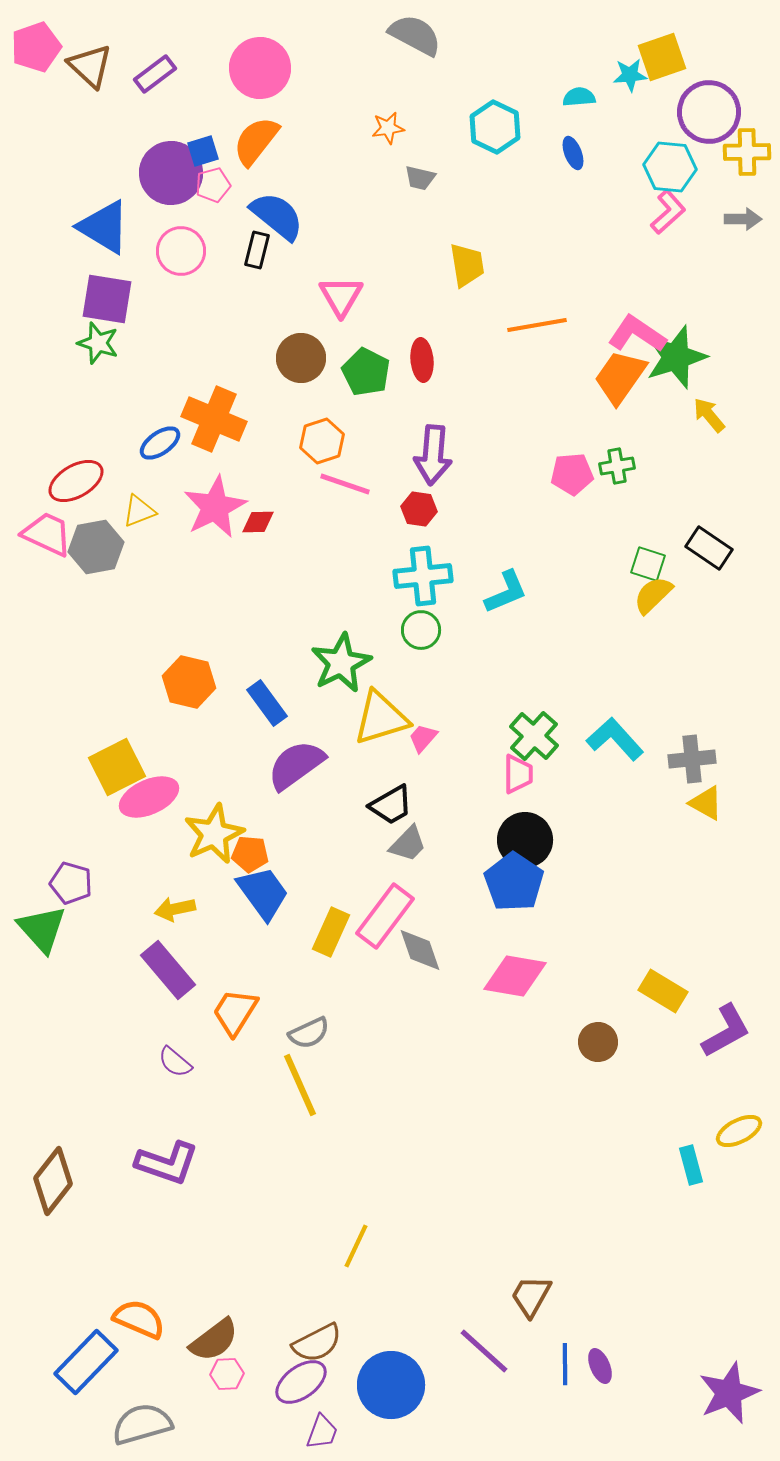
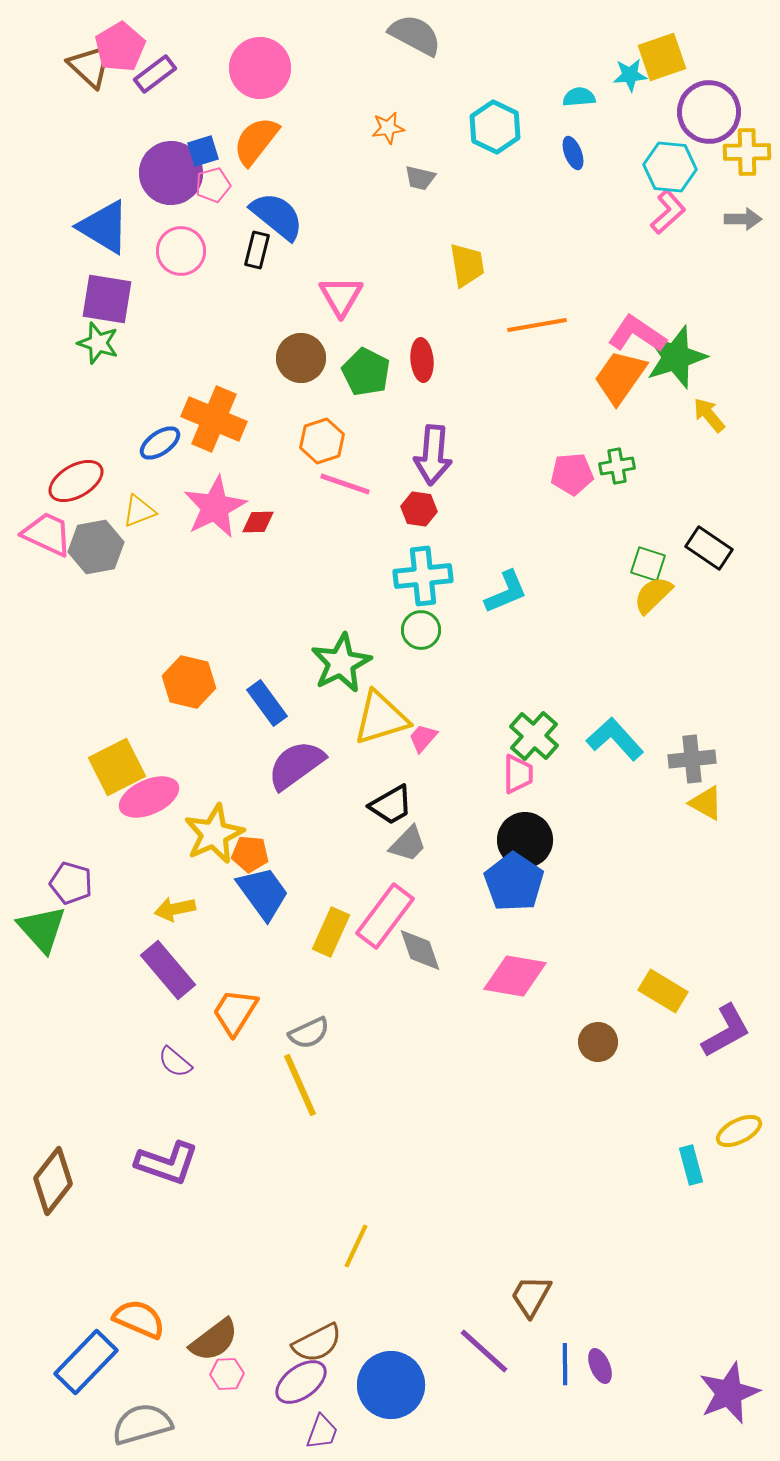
pink pentagon at (36, 47): moved 84 px right; rotated 12 degrees counterclockwise
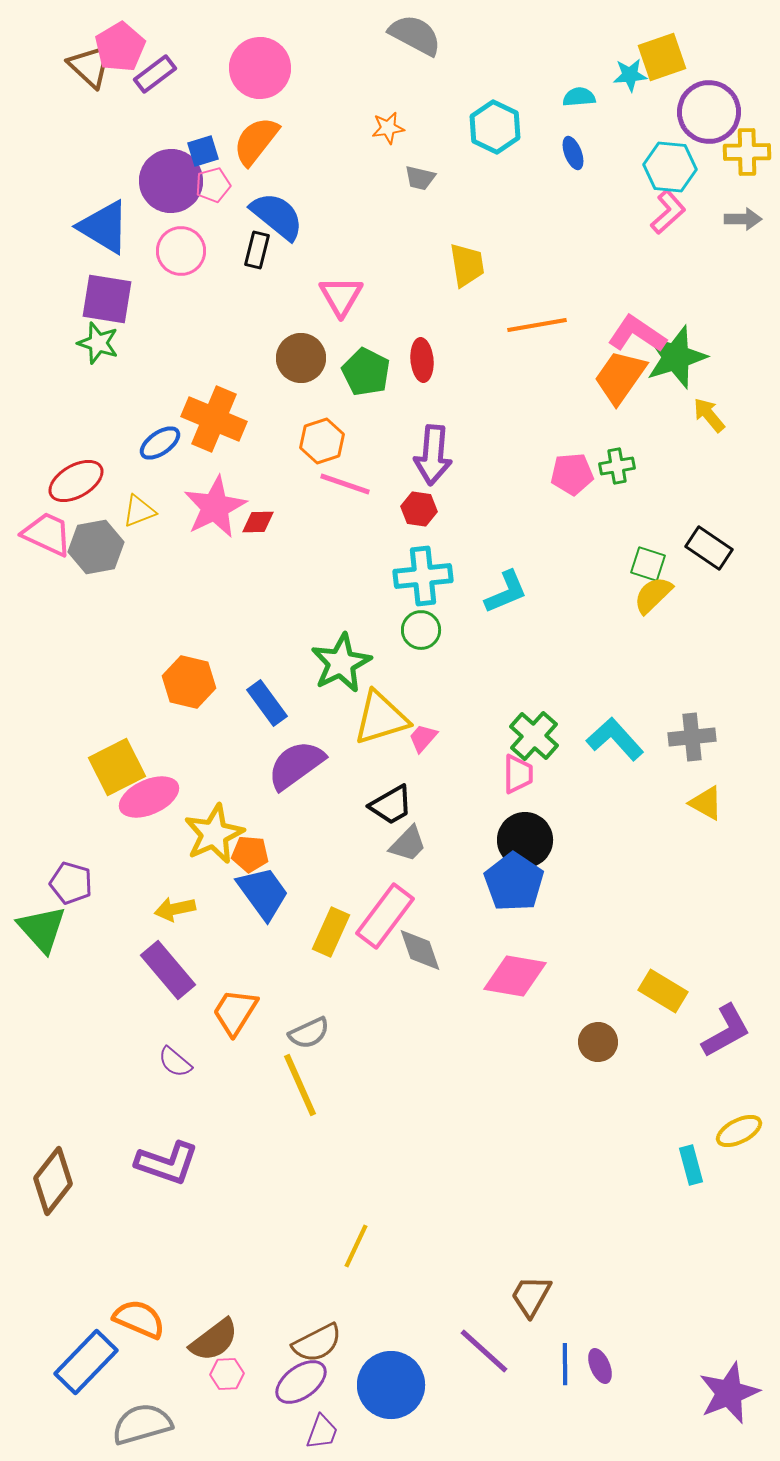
purple circle at (171, 173): moved 8 px down
gray cross at (692, 759): moved 22 px up
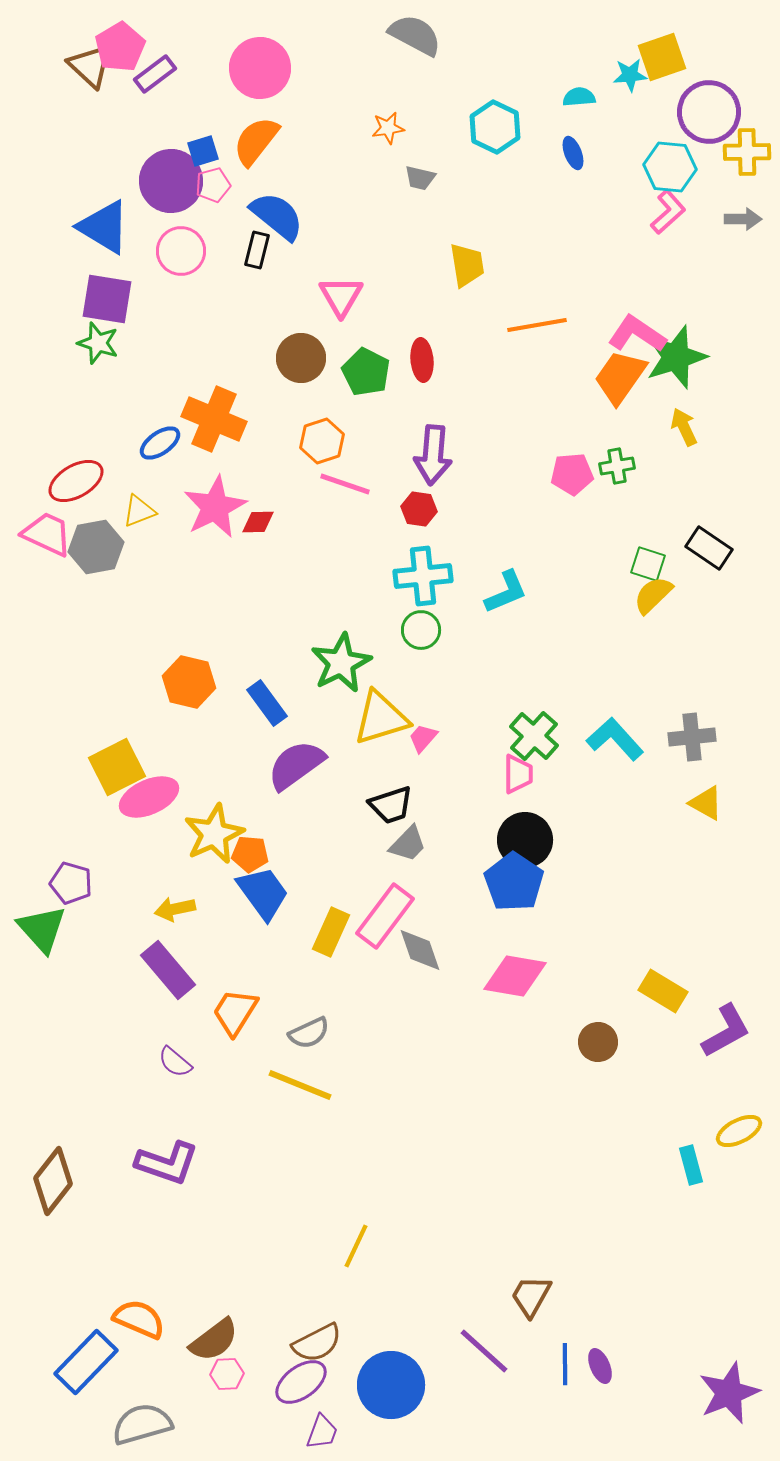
yellow arrow at (709, 415): moved 25 px left, 12 px down; rotated 15 degrees clockwise
black trapezoid at (391, 805): rotated 12 degrees clockwise
yellow line at (300, 1085): rotated 44 degrees counterclockwise
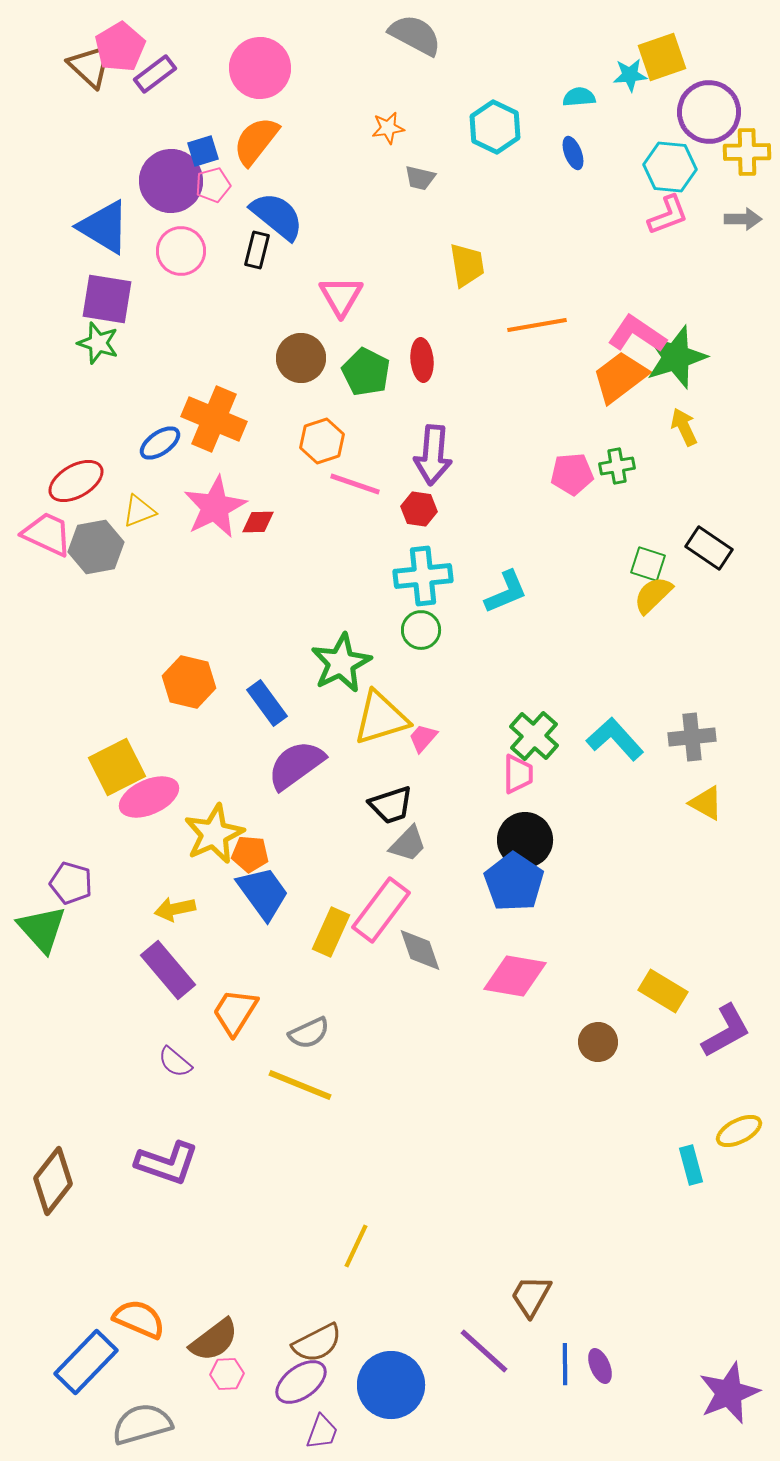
pink L-shape at (668, 212): moved 3 px down; rotated 21 degrees clockwise
orange trapezoid at (620, 377): rotated 18 degrees clockwise
pink line at (345, 484): moved 10 px right
pink rectangle at (385, 916): moved 4 px left, 6 px up
